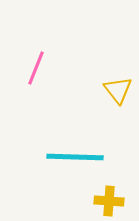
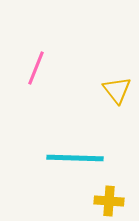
yellow triangle: moved 1 px left
cyan line: moved 1 px down
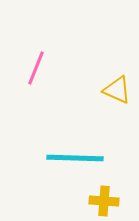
yellow triangle: rotated 28 degrees counterclockwise
yellow cross: moved 5 px left
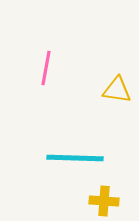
pink line: moved 10 px right; rotated 12 degrees counterclockwise
yellow triangle: rotated 16 degrees counterclockwise
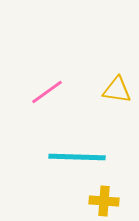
pink line: moved 1 px right, 24 px down; rotated 44 degrees clockwise
cyan line: moved 2 px right, 1 px up
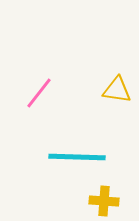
pink line: moved 8 px left, 1 px down; rotated 16 degrees counterclockwise
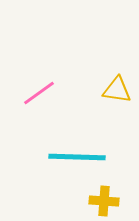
pink line: rotated 16 degrees clockwise
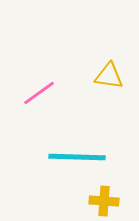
yellow triangle: moved 8 px left, 14 px up
